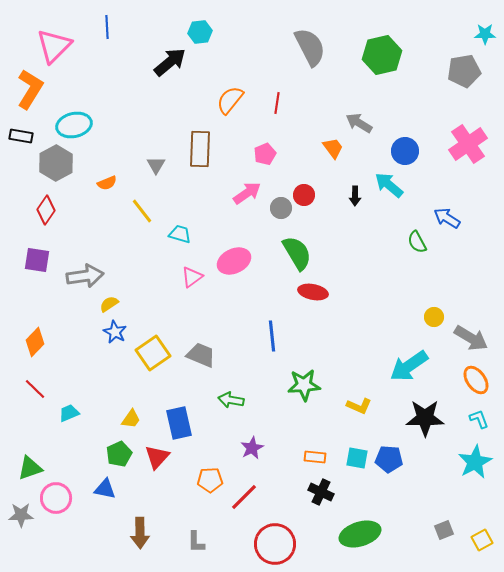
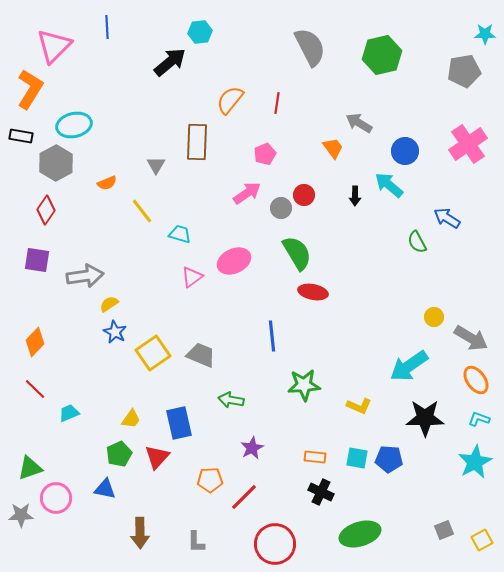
brown rectangle at (200, 149): moved 3 px left, 7 px up
cyan L-shape at (479, 419): rotated 50 degrees counterclockwise
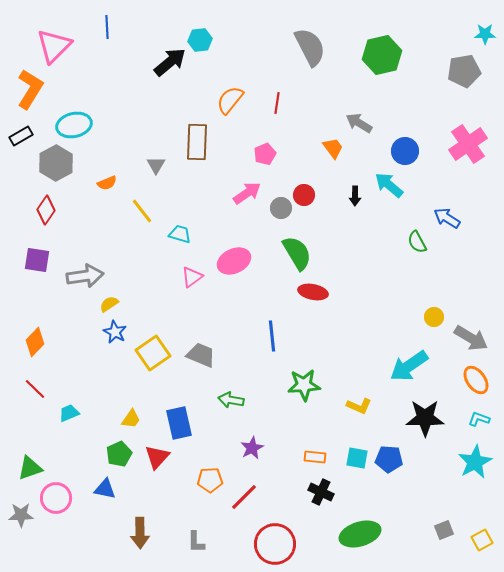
cyan hexagon at (200, 32): moved 8 px down
black rectangle at (21, 136): rotated 40 degrees counterclockwise
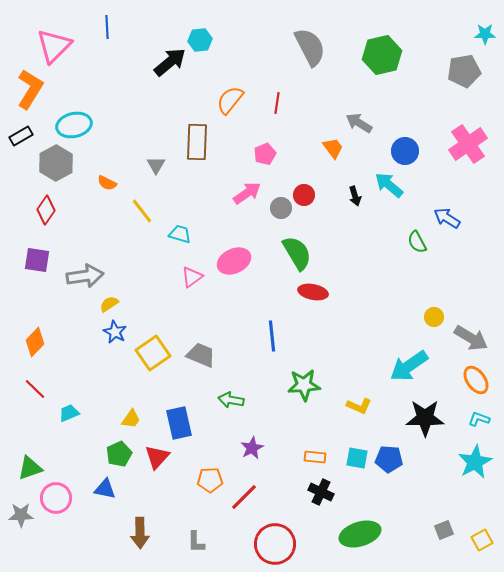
orange semicircle at (107, 183): rotated 48 degrees clockwise
black arrow at (355, 196): rotated 18 degrees counterclockwise
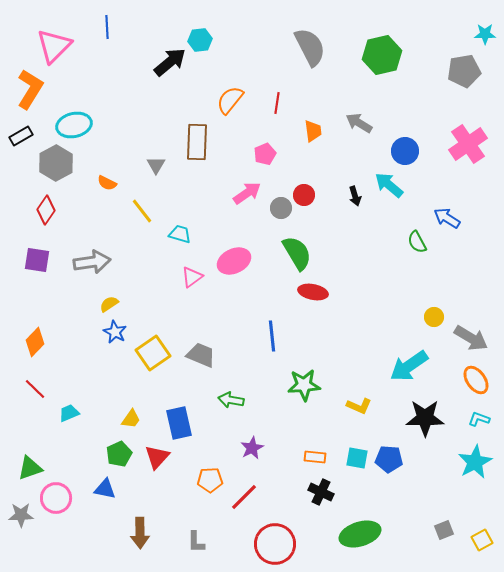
orange trapezoid at (333, 148): moved 20 px left, 17 px up; rotated 30 degrees clockwise
gray arrow at (85, 276): moved 7 px right, 14 px up
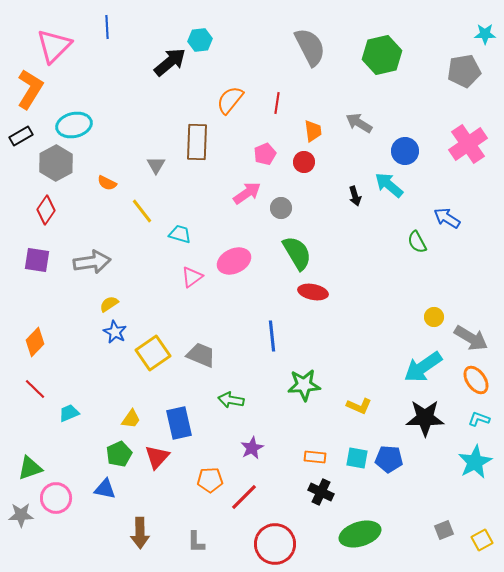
red circle at (304, 195): moved 33 px up
cyan arrow at (409, 366): moved 14 px right, 1 px down
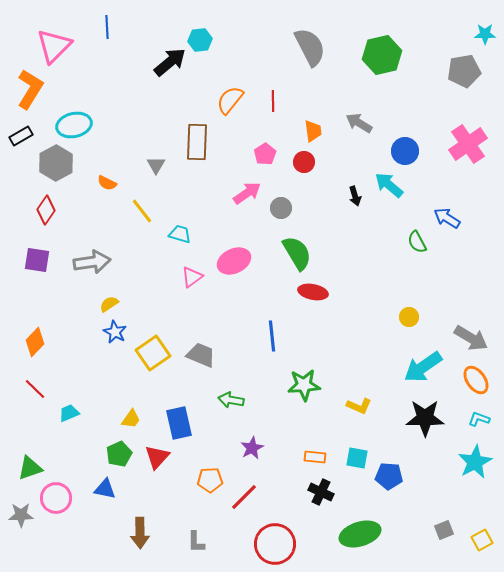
red line at (277, 103): moved 4 px left, 2 px up; rotated 10 degrees counterclockwise
pink pentagon at (265, 154): rotated 10 degrees counterclockwise
yellow circle at (434, 317): moved 25 px left
blue pentagon at (389, 459): moved 17 px down
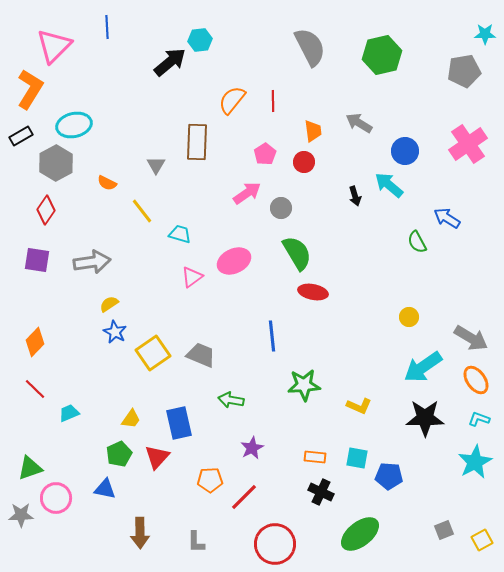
orange semicircle at (230, 100): moved 2 px right
green ellipse at (360, 534): rotated 21 degrees counterclockwise
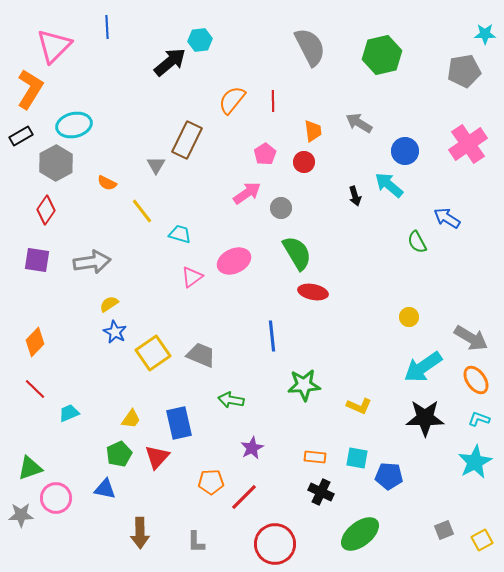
brown rectangle at (197, 142): moved 10 px left, 2 px up; rotated 24 degrees clockwise
orange pentagon at (210, 480): moved 1 px right, 2 px down
